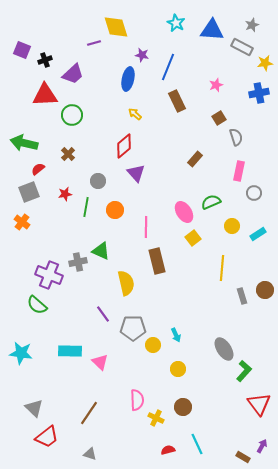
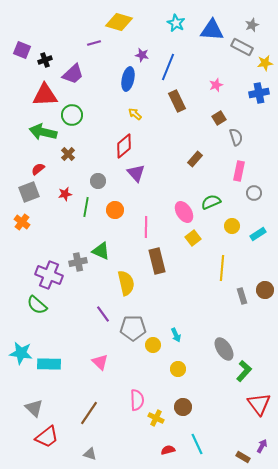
yellow diamond at (116, 27): moved 3 px right, 5 px up; rotated 56 degrees counterclockwise
green arrow at (24, 143): moved 19 px right, 11 px up
cyan rectangle at (70, 351): moved 21 px left, 13 px down
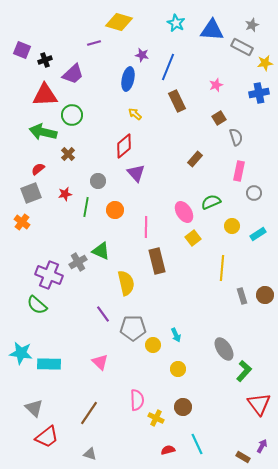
gray square at (29, 192): moved 2 px right, 1 px down
gray cross at (78, 262): rotated 18 degrees counterclockwise
brown circle at (265, 290): moved 5 px down
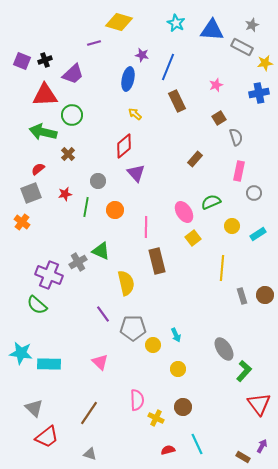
purple square at (22, 50): moved 11 px down
